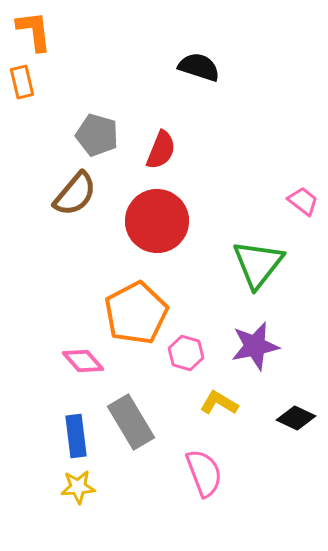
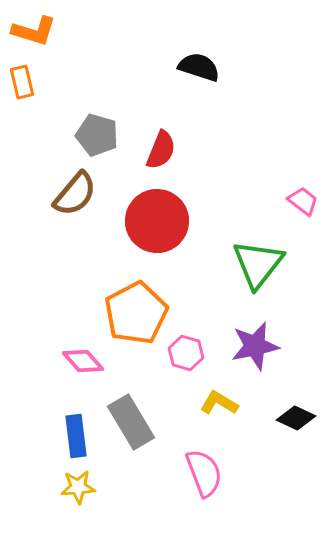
orange L-shape: rotated 114 degrees clockwise
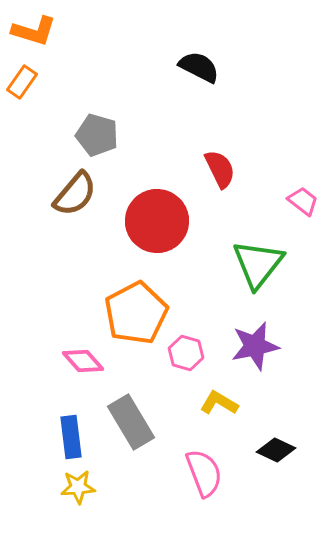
black semicircle: rotated 9 degrees clockwise
orange rectangle: rotated 48 degrees clockwise
red semicircle: moved 59 px right, 19 px down; rotated 48 degrees counterclockwise
black diamond: moved 20 px left, 32 px down
blue rectangle: moved 5 px left, 1 px down
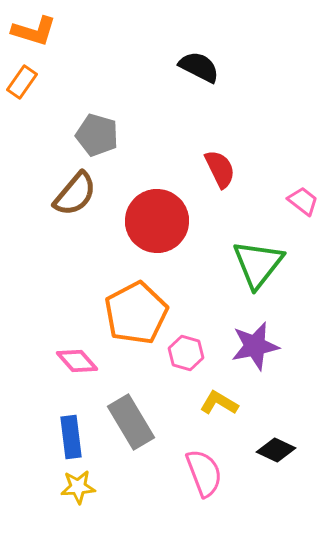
pink diamond: moved 6 px left
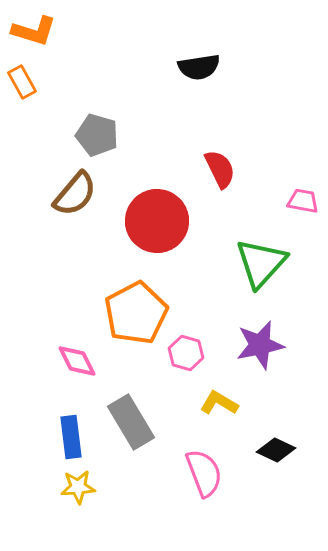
black semicircle: rotated 144 degrees clockwise
orange rectangle: rotated 64 degrees counterclockwise
pink trapezoid: rotated 28 degrees counterclockwise
green triangle: moved 3 px right, 1 px up; rotated 4 degrees clockwise
purple star: moved 5 px right, 1 px up
pink diamond: rotated 15 degrees clockwise
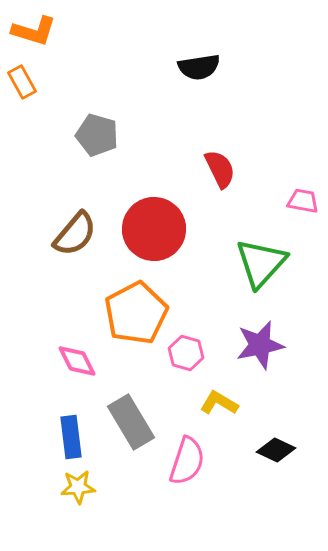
brown semicircle: moved 40 px down
red circle: moved 3 px left, 8 px down
pink semicircle: moved 17 px left, 12 px up; rotated 39 degrees clockwise
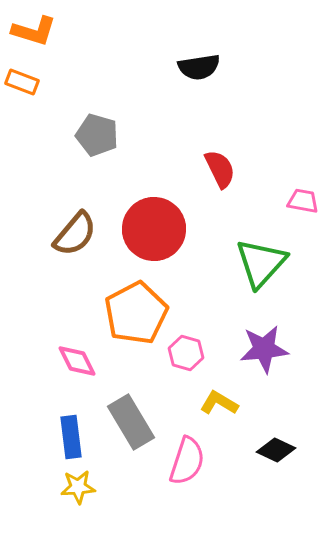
orange rectangle: rotated 40 degrees counterclockwise
purple star: moved 4 px right, 4 px down; rotated 6 degrees clockwise
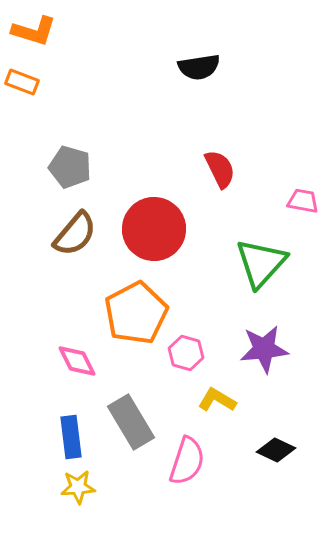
gray pentagon: moved 27 px left, 32 px down
yellow L-shape: moved 2 px left, 3 px up
